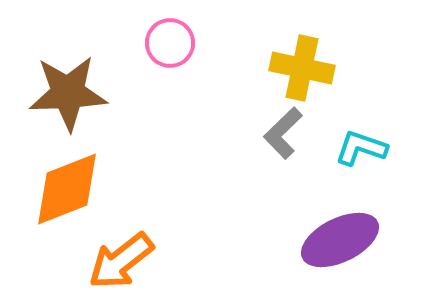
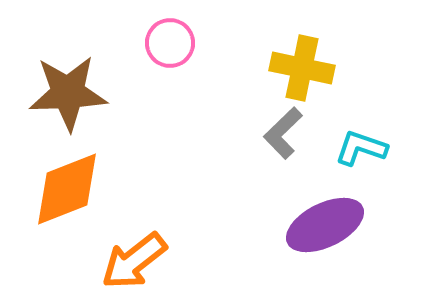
purple ellipse: moved 15 px left, 15 px up
orange arrow: moved 13 px right
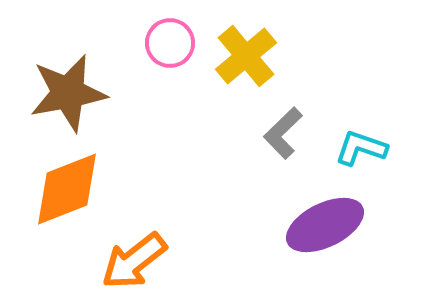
yellow cross: moved 56 px left, 12 px up; rotated 38 degrees clockwise
brown star: rotated 8 degrees counterclockwise
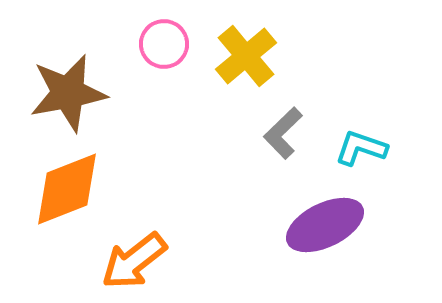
pink circle: moved 6 px left, 1 px down
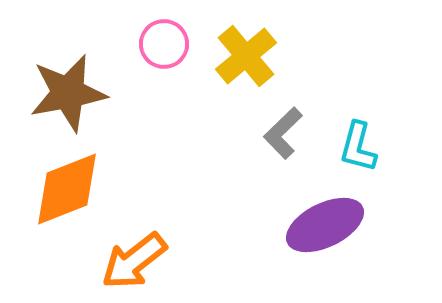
cyan L-shape: moved 3 px left, 1 px up; rotated 94 degrees counterclockwise
